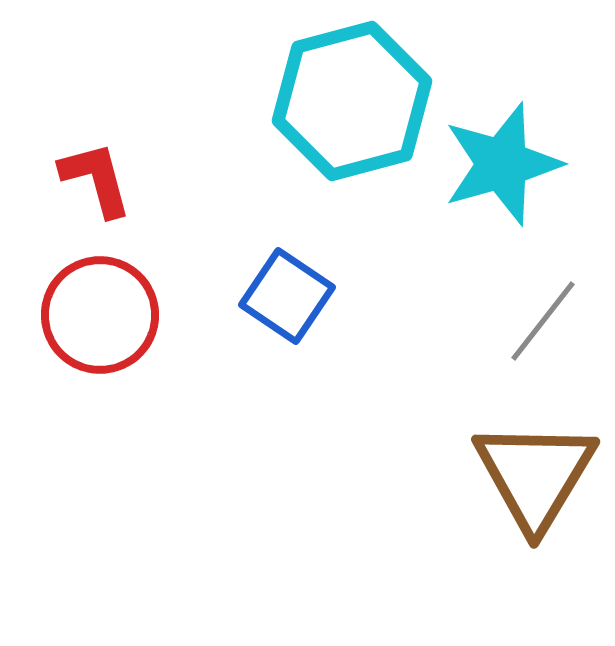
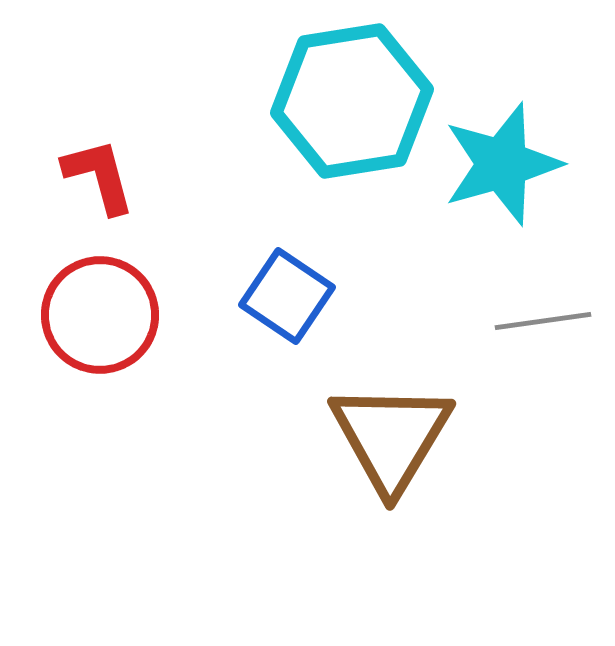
cyan hexagon: rotated 6 degrees clockwise
red L-shape: moved 3 px right, 3 px up
gray line: rotated 44 degrees clockwise
brown triangle: moved 144 px left, 38 px up
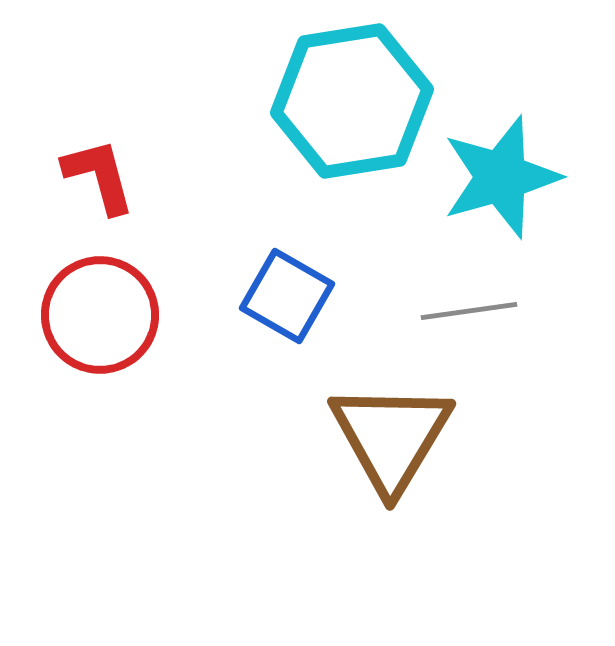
cyan star: moved 1 px left, 13 px down
blue square: rotated 4 degrees counterclockwise
gray line: moved 74 px left, 10 px up
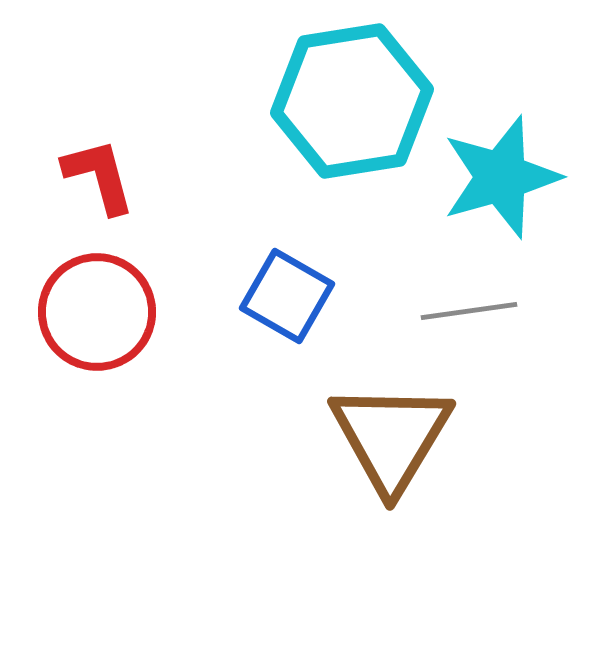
red circle: moved 3 px left, 3 px up
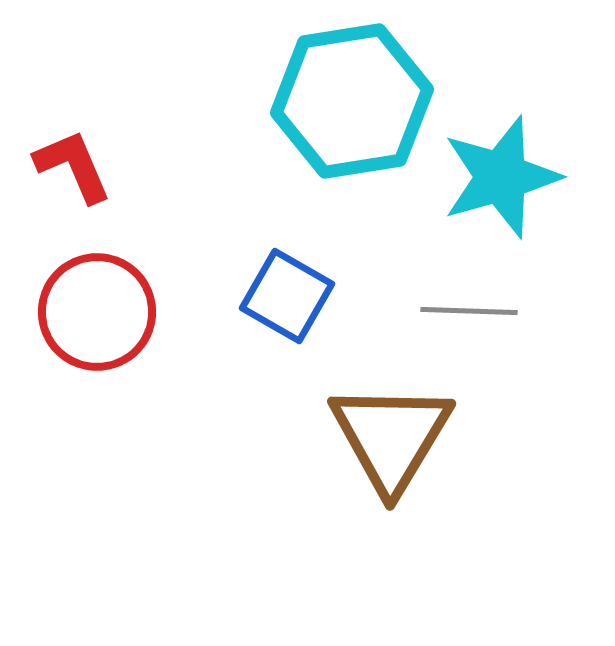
red L-shape: moved 26 px left, 10 px up; rotated 8 degrees counterclockwise
gray line: rotated 10 degrees clockwise
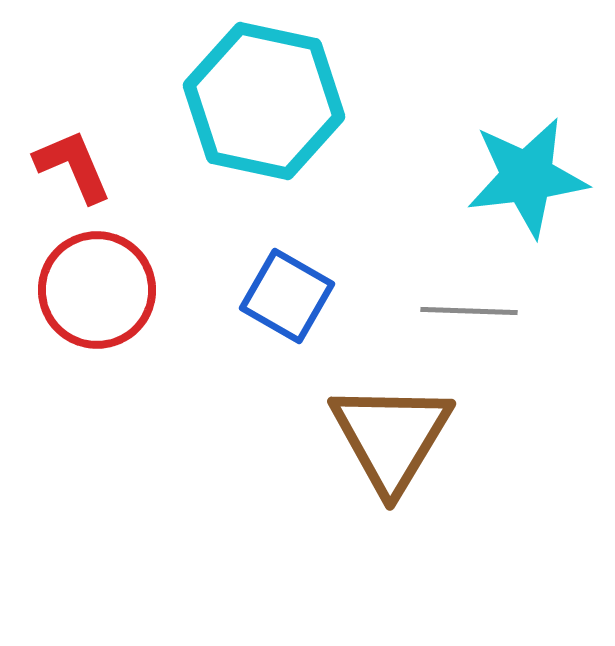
cyan hexagon: moved 88 px left; rotated 21 degrees clockwise
cyan star: moved 26 px right; rotated 9 degrees clockwise
red circle: moved 22 px up
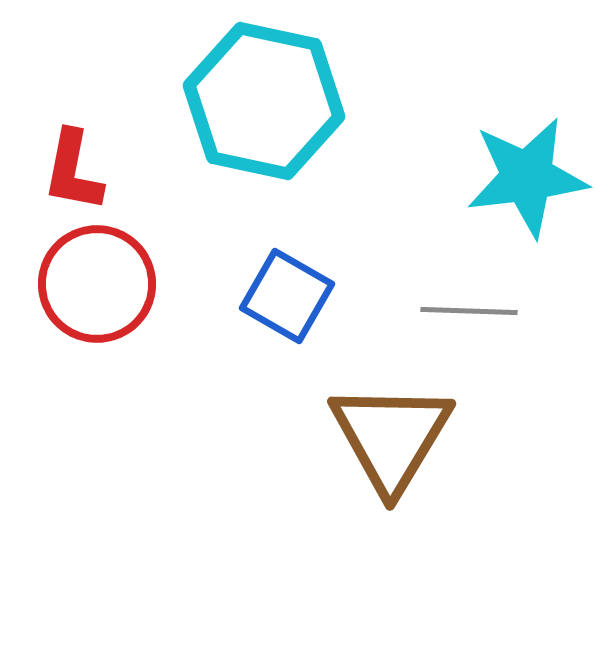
red L-shape: moved 5 px down; rotated 146 degrees counterclockwise
red circle: moved 6 px up
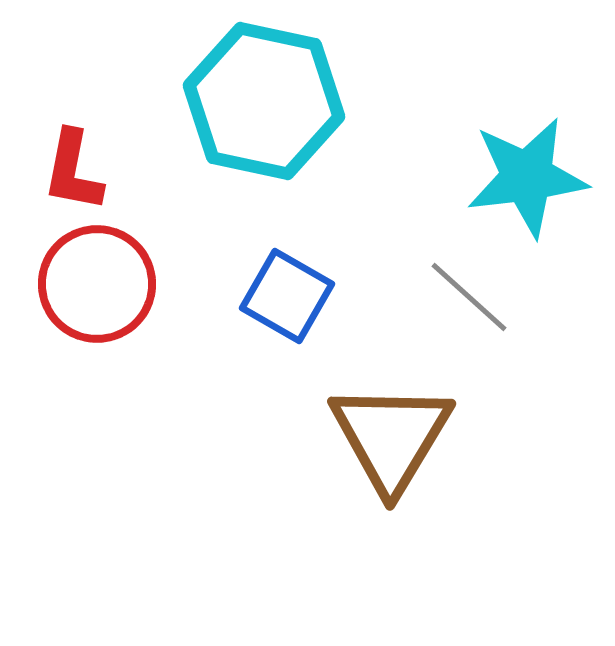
gray line: moved 14 px up; rotated 40 degrees clockwise
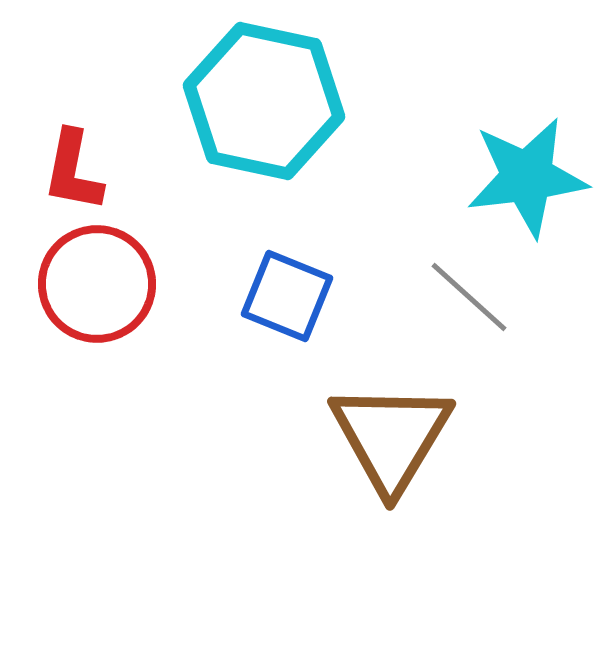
blue square: rotated 8 degrees counterclockwise
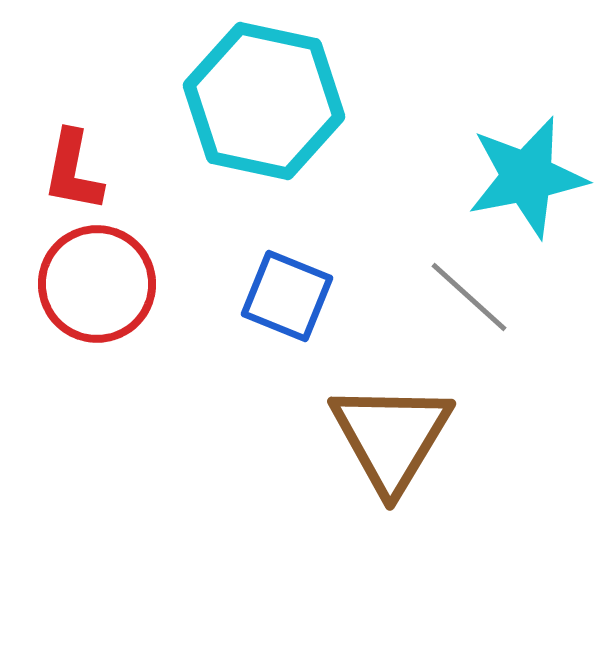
cyan star: rotated 4 degrees counterclockwise
